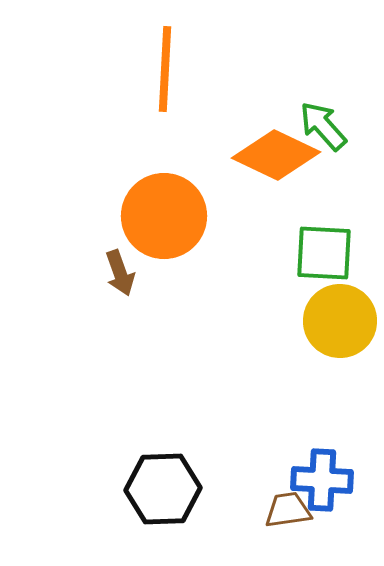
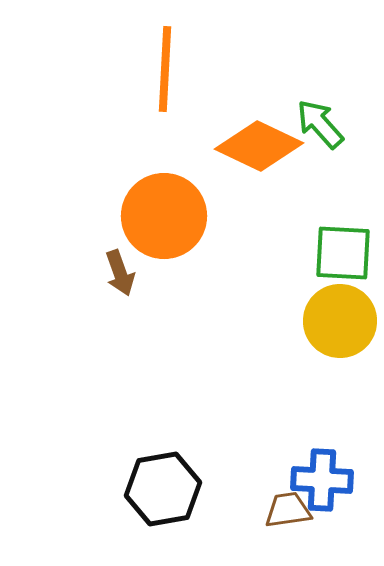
green arrow: moved 3 px left, 2 px up
orange diamond: moved 17 px left, 9 px up
green square: moved 19 px right
black hexagon: rotated 8 degrees counterclockwise
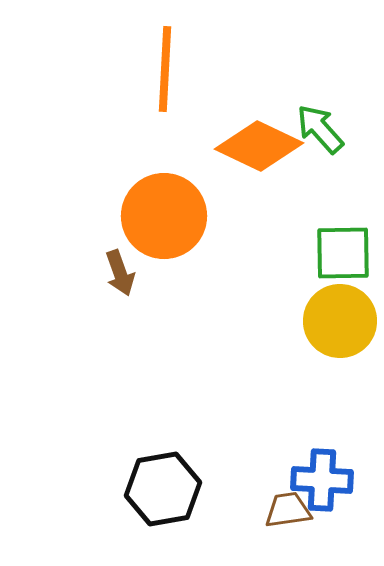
green arrow: moved 5 px down
green square: rotated 4 degrees counterclockwise
